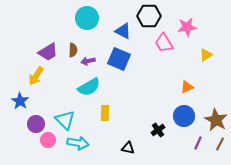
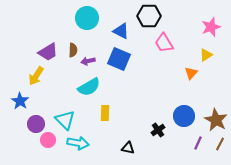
pink star: moved 24 px right; rotated 12 degrees counterclockwise
blue triangle: moved 2 px left
orange triangle: moved 4 px right, 14 px up; rotated 24 degrees counterclockwise
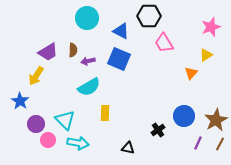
brown star: rotated 15 degrees clockwise
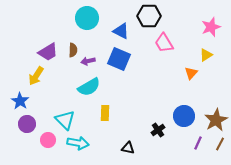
purple circle: moved 9 px left
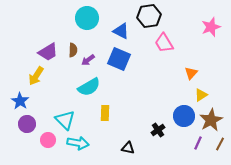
black hexagon: rotated 10 degrees counterclockwise
yellow triangle: moved 5 px left, 40 px down
purple arrow: moved 1 px up; rotated 24 degrees counterclockwise
brown star: moved 5 px left
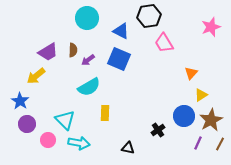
yellow arrow: rotated 18 degrees clockwise
cyan arrow: moved 1 px right
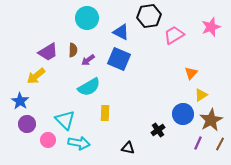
blue triangle: moved 1 px down
pink trapezoid: moved 10 px right, 8 px up; rotated 90 degrees clockwise
blue circle: moved 1 px left, 2 px up
